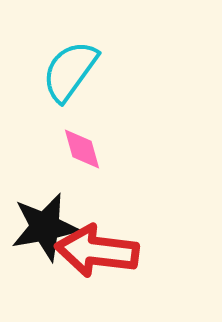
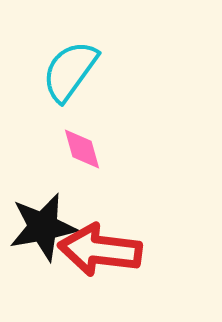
black star: moved 2 px left
red arrow: moved 3 px right, 1 px up
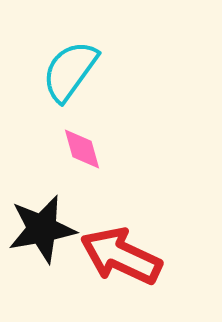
black star: moved 1 px left, 2 px down
red arrow: moved 21 px right, 6 px down; rotated 18 degrees clockwise
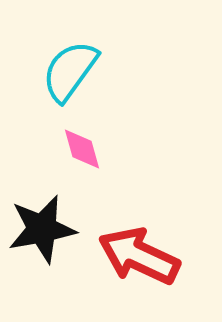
red arrow: moved 18 px right
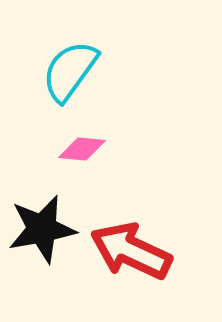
pink diamond: rotated 69 degrees counterclockwise
red arrow: moved 8 px left, 5 px up
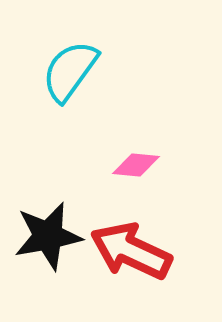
pink diamond: moved 54 px right, 16 px down
black star: moved 6 px right, 7 px down
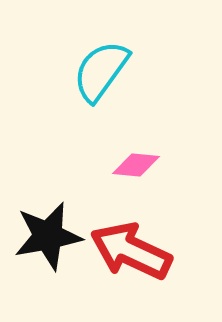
cyan semicircle: moved 31 px right
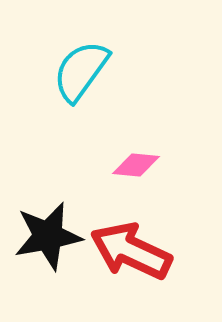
cyan semicircle: moved 20 px left
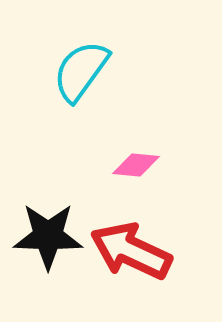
black star: rotated 12 degrees clockwise
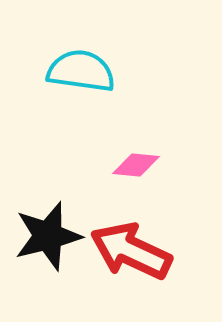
cyan semicircle: rotated 62 degrees clockwise
black star: rotated 16 degrees counterclockwise
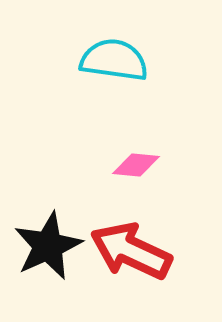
cyan semicircle: moved 33 px right, 11 px up
black star: moved 10 px down; rotated 10 degrees counterclockwise
